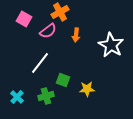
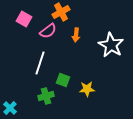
orange cross: moved 1 px right
white line: rotated 20 degrees counterclockwise
cyan cross: moved 7 px left, 11 px down
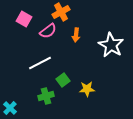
white line: rotated 45 degrees clockwise
green square: rotated 32 degrees clockwise
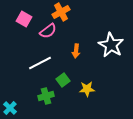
orange arrow: moved 16 px down
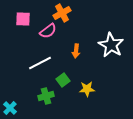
orange cross: moved 1 px right, 1 px down
pink square: moved 1 px left; rotated 28 degrees counterclockwise
